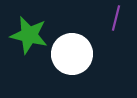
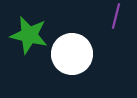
purple line: moved 2 px up
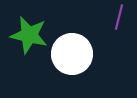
purple line: moved 3 px right, 1 px down
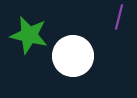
white circle: moved 1 px right, 2 px down
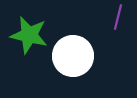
purple line: moved 1 px left
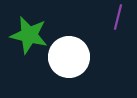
white circle: moved 4 px left, 1 px down
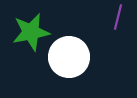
green star: moved 2 px right, 3 px up; rotated 24 degrees counterclockwise
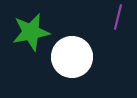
white circle: moved 3 px right
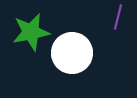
white circle: moved 4 px up
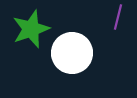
green star: moved 3 px up; rotated 9 degrees counterclockwise
